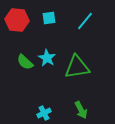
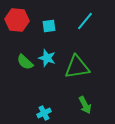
cyan square: moved 8 px down
cyan star: rotated 12 degrees counterclockwise
green arrow: moved 4 px right, 5 px up
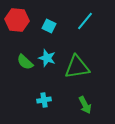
cyan square: rotated 32 degrees clockwise
cyan cross: moved 13 px up; rotated 16 degrees clockwise
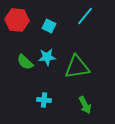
cyan line: moved 5 px up
cyan star: moved 1 px up; rotated 24 degrees counterclockwise
cyan cross: rotated 16 degrees clockwise
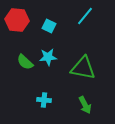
cyan star: moved 1 px right
green triangle: moved 6 px right, 1 px down; rotated 20 degrees clockwise
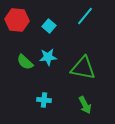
cyan square: rotated 16 degrees clockwise
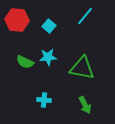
green semicircle: rotated 18 degrees counterclockwise
green triangle: moved 1 px left
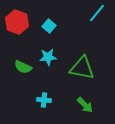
cyan line: moved 12 px right, 3 px up
red hexagon: moved 2 px down; rotated 15 degrees clockwise
green semicircle: moved 2 px left, 5 px down
green arrow: rotated 18 degrees counterclockwise
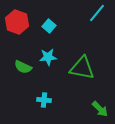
green arrow: moved 15 px right, 4 px down
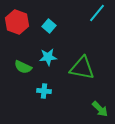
cyan cross: moved 9 px up
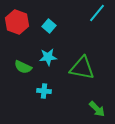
green arrow: moved 3 px left
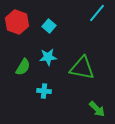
green semicircle: rotated 84 degrees counterclockwise
